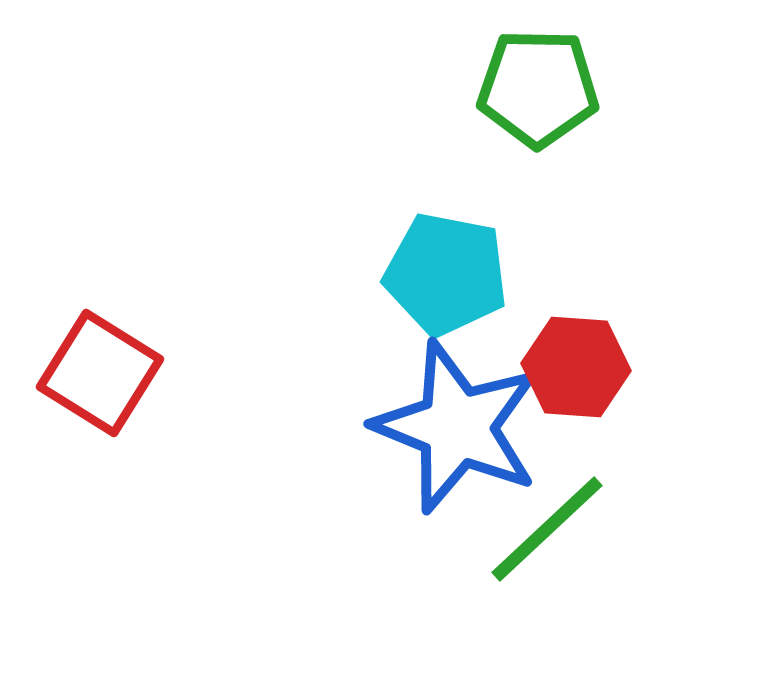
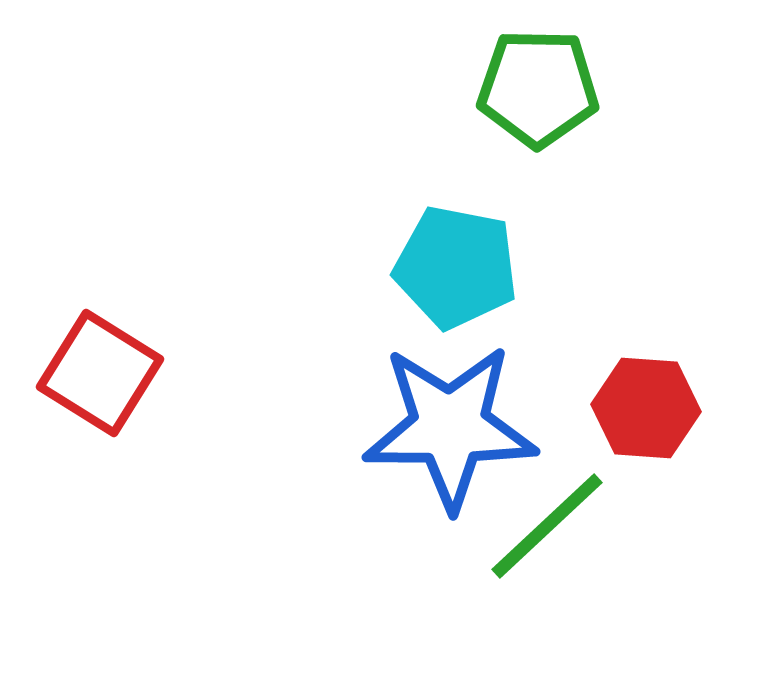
cyan pentagon: moved 10 px right, 7 px up
red hexagon: moved 70 px right, 41 px down
blue star: moved 7 px left; rotated 22 degrees counterclockwise
green line: moved 3 px up
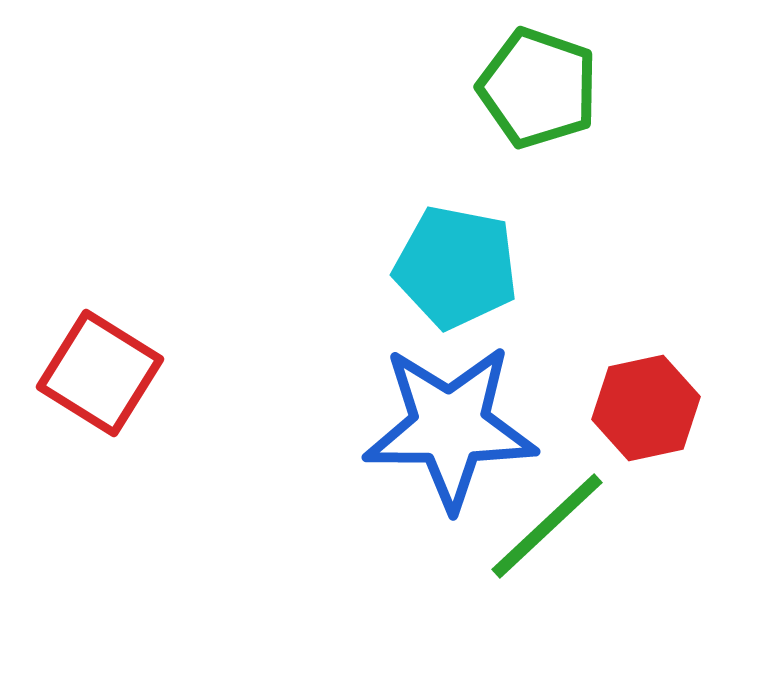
green pentagon: rotated 18 degrees clockwise
red hexagon: rotated 16 degrees counterclockwise
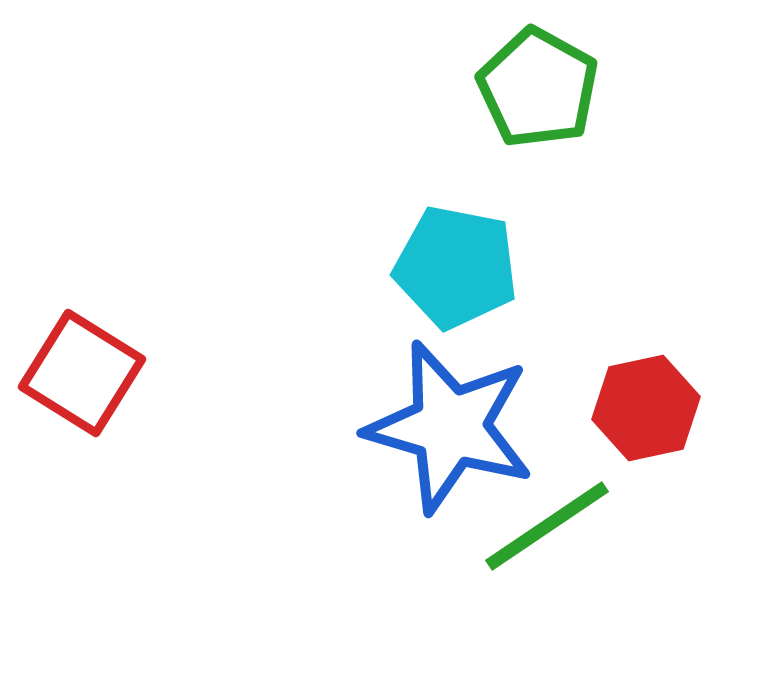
green pentagon: rotated 10 degrees clockwise
red square: moved 18 px left
blue star: rotated 16 degrees clockwise
green line: rotated 9 degrees clockwise
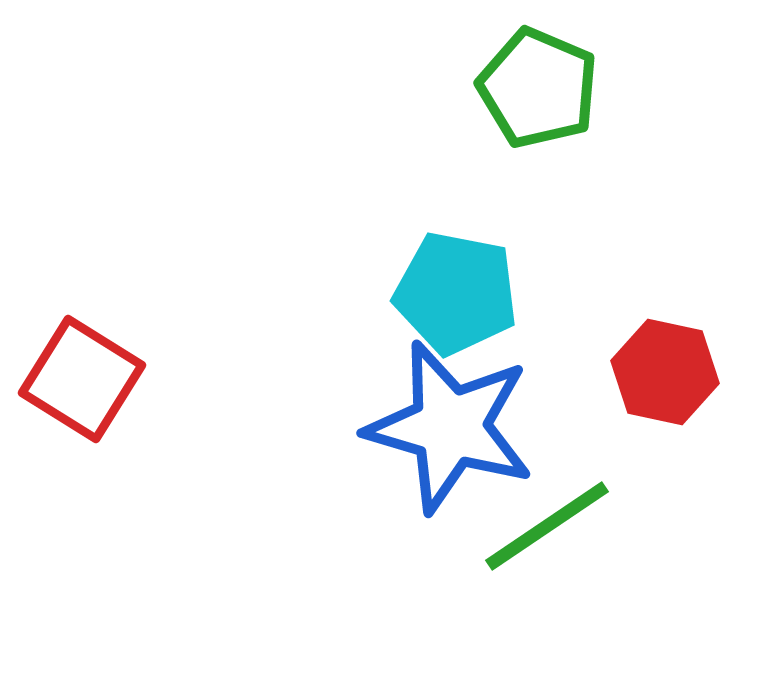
green pentagon: rotated 6 degrees counterclockwise
cyan pentagon: moved 26 px down
red square: moved 6 px down
red hexagon: moved 19 px right, 36 px up; rotated 24 degrees clockwise
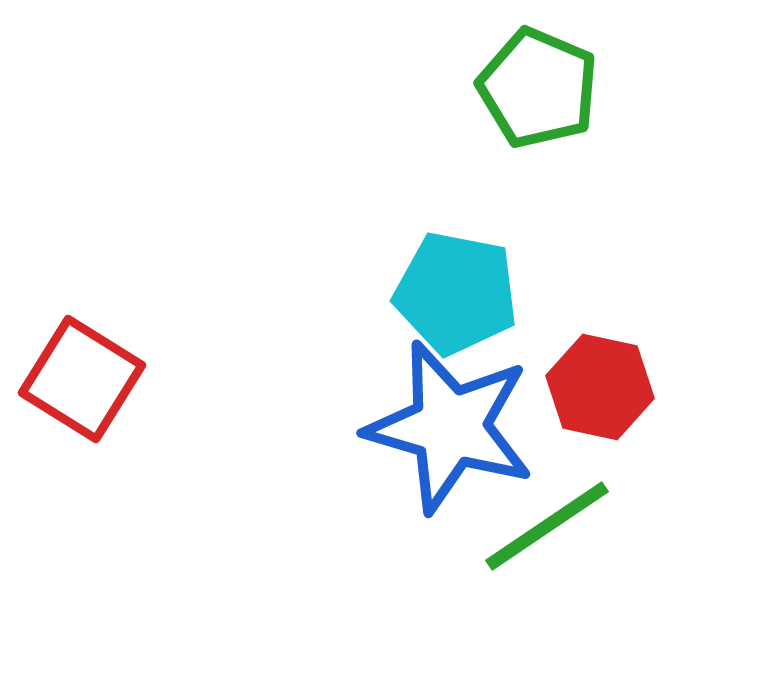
red hexagon: moved 65 px left, 15 px down
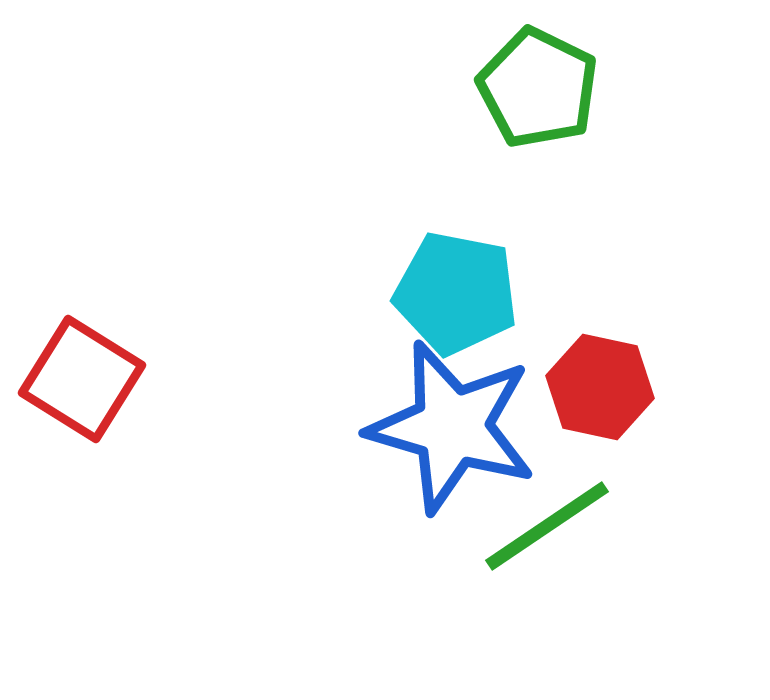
green pentagon: rotated 3 degrees clockwise
blue star: moved 2 px right
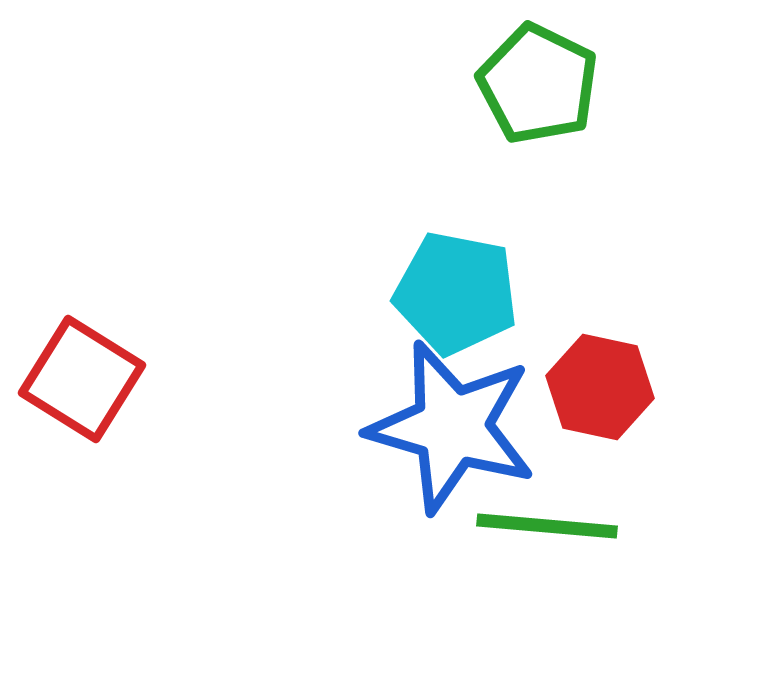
green pentagon: moved 4 px up
green line: rotated 39 degrees clockwise
